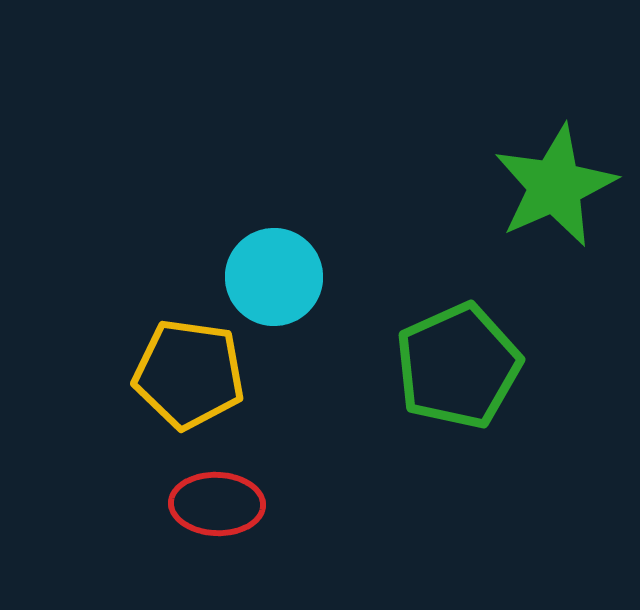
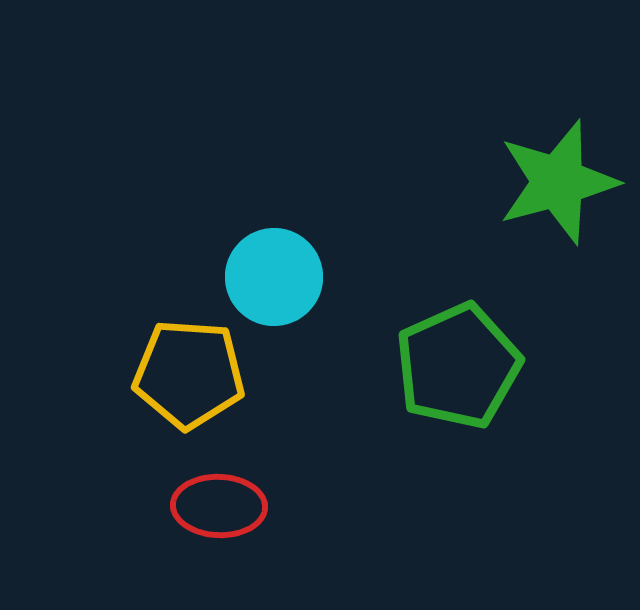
green star: moved 3 px right, 4 px up; rotated 9 degrees clockwise
yellow pentagon: rotated 4 degrees counterclockwise
red ellipse: moved 2 px right, 2 px down
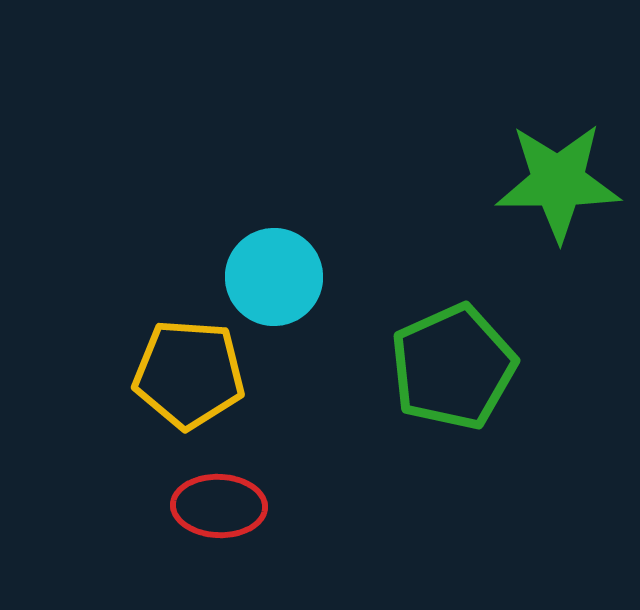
green star: rotated 15 degrees clockwise
green pentagon: moved 5 px left, 1 px down
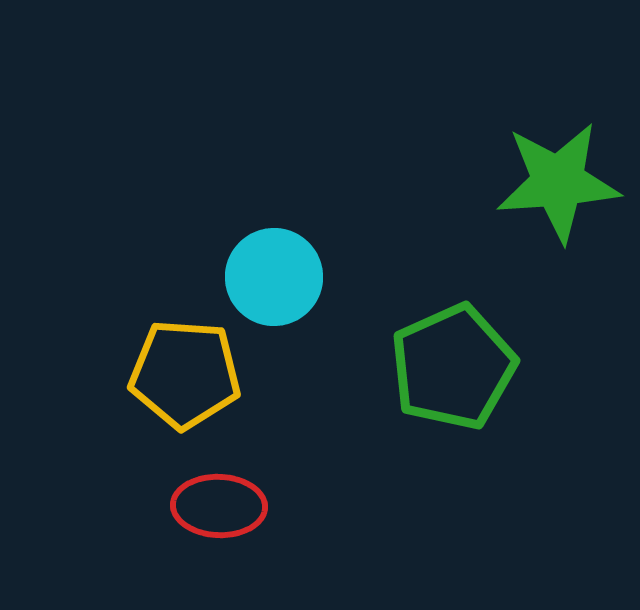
green star: rotated 4 degrees counterclockwise
yellow pentagon: moved 4 px left
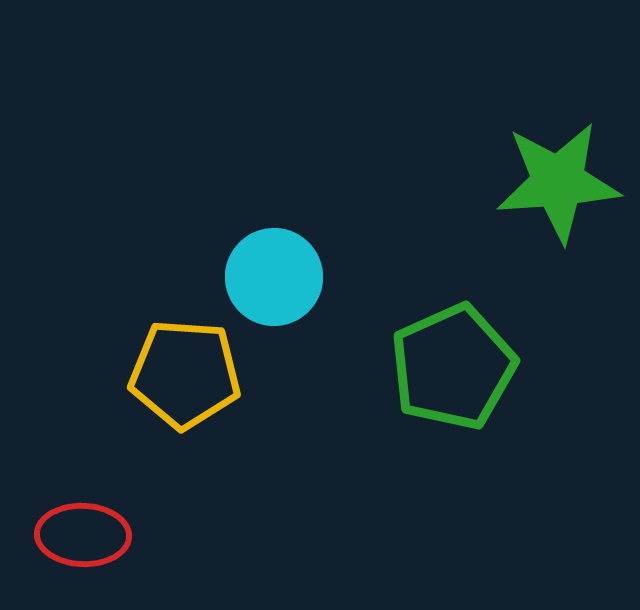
red ellipse: moved 136 px left, 29 px down
